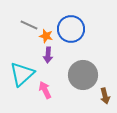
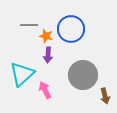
gray line: rotated 24 degrees counterclockwise
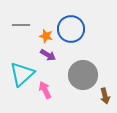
gray line: moved 8 px left
purple arrow: rotated 63 degrees counterclockwise
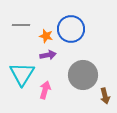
purple arrow: rotated 42 degrees counterclockwise
cyan triangle: rotated 16 degrees counterclockwise
pink arrow: rotated 42 degrees clockwise
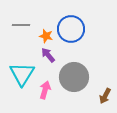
purple arrow: rotated 119 degrees counterclockwise
gray circle: moved 9 px left, 2 px down
brown arrow: rotated 42 degrees clockwise
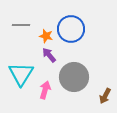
purple arrow: moved 1 px right
cyan triangle: moved 1 px left
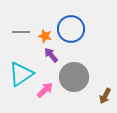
gray line: moved 7 px down
orange star: moved 1 px left
purple arrow: moved 2 px right
cyan triangle: rotated 24 degrees clockwise
pink arrow: rotated 30 degrees clockwise
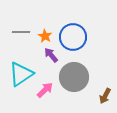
blue circle: moved 2 px right, 8 px down
orange star: rotated 16 degrees clockwise
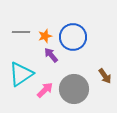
orange star: rotated 24 degrees clockwise
gray circle: moved 12 px down
brown arrow: moved 20 px up; rotated 63 degrees counterclockwise
